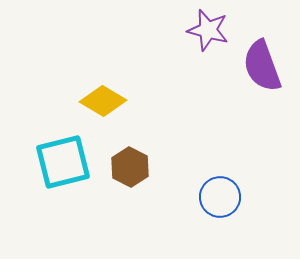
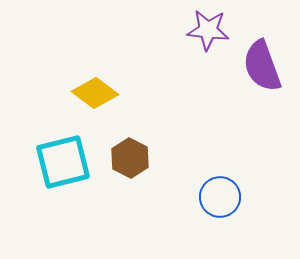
purple star: rotated 9 degrees counterclockwise
yellow diamond: moved 8 px left, 8 px up; rotated 6 degrees clockwise
brown hexagon: moved 9 px up
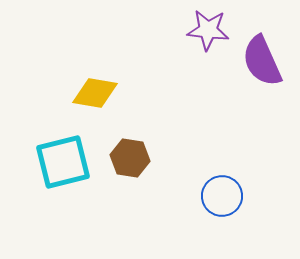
purple semicircle: moved 5 px up; rotated 4 degrees counterclockwise
yellow diamond: rotated 27 degrees counterclockwise
brown hexagon: rotated 18 degrees counterclockwise
blue circle: moved 2 px right, 1 px up
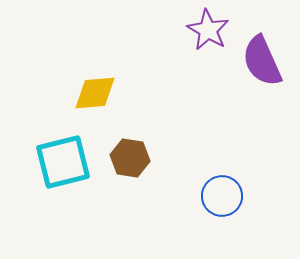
purple star: rotated 24 degrees clockwise
yellow diamond: rotated 15 degrees counterclockwise
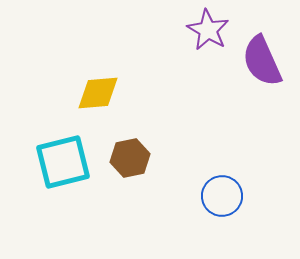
yellow diamond: moved 3 px right
brown hexagon: rotated 21 degrees counterclockwise
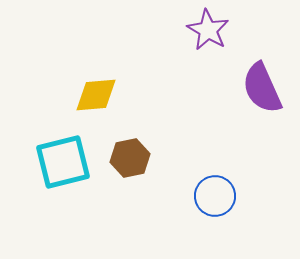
purple semicircle: moved 27 px down
yellow diamond: moved 2 px left, 2 px down
blue circle: moved 7 px left
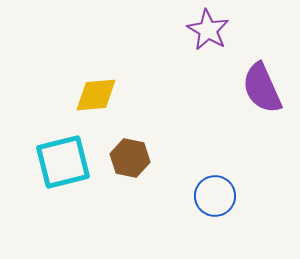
brown hexagon: rotated 24 degrees clockwise
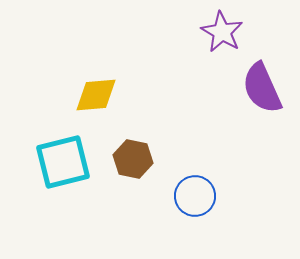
purple star: moved 14 px right, 2 px down
brown hexagon: moved 3 px right, 1 px down
blue circle: moved 20 px left
